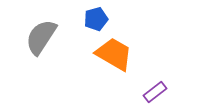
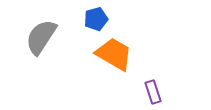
purple rectangle: moved 2 px left; rotated 70 degrees counterclockwise
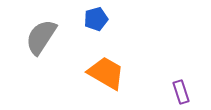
orange trapezoid: moved 8 px left, 19 px down
purple rectangle: moved 28 px right
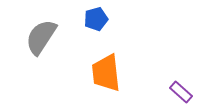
orange trapezoid: rotated 126 degrees counterclockwise
purple rectangle: rotated 30 degrees counterclockwise
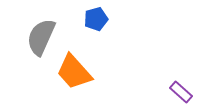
gray semicircle: rotated 9 degrees counterclockwise
orange trapezoid: moved 32 px left, 1 px up; rotated 36 degrees counterclockwise
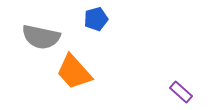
gray semicircle: rotated 102 degrees counterclockwise
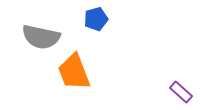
orange trapezoid: rotated 21 degrees clockwise
